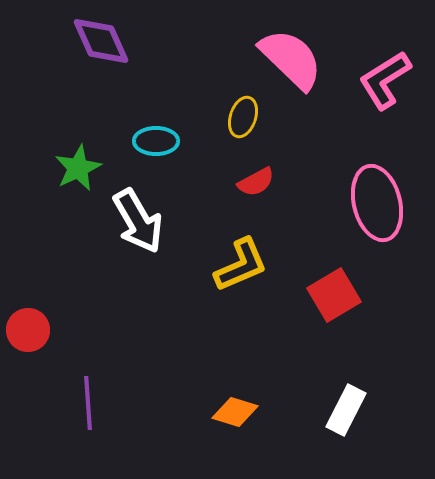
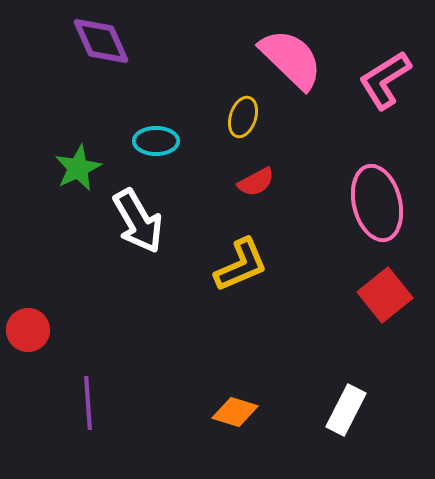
red square: moved 51 px right; rotated 8 degrees counterclockwise
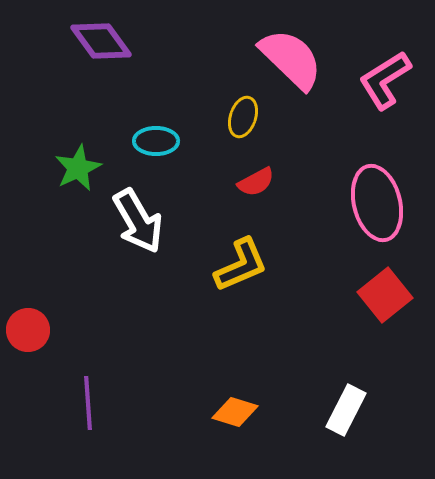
purple diamond: rotated 12 degrees counterclockwise
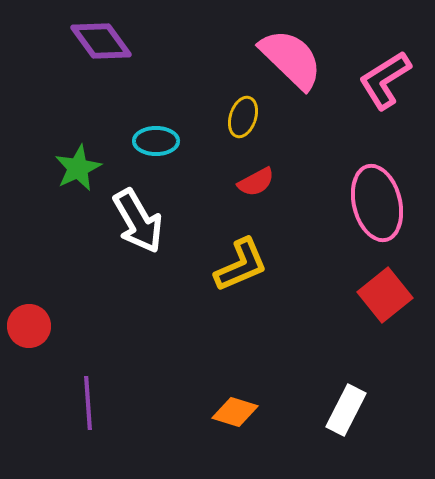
red circle: moved 1 px right, 4 px up
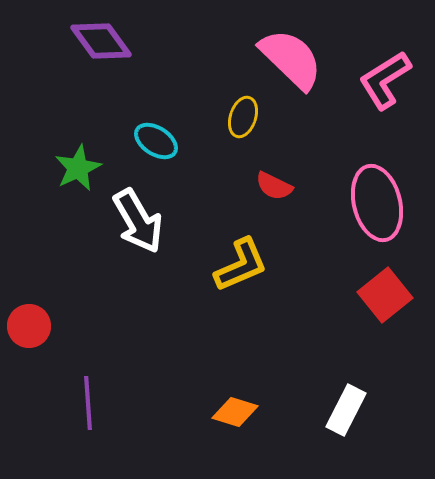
cyan ellipse: rotated 33 degrees clockwise
red semicircle: moved 18 px right, 4 px down; rotated 54 degrees clockwise
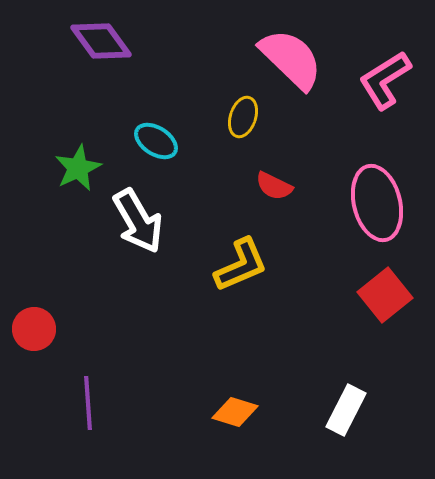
red circle: moved 5 px right, 3 px down
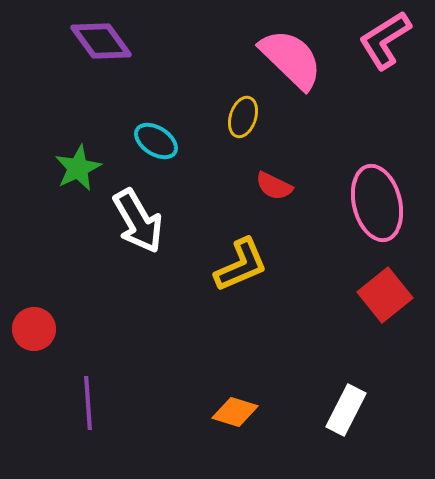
pink L-shape: moved 40 px up
